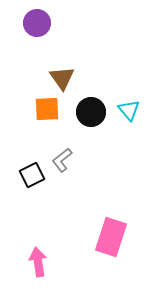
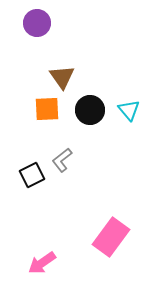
brown triangle: moved 1 px up
black circle: moved 1 px left, 2 px up
pink rectangle: rotated 18 degrees clockwise
pink arrow: moved 4 px right, 1 px down; rotated 116 degrees counterclockwise
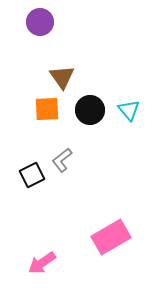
purple circle: moved 3 px right, 1 px up
pink rectangle: rotated 24 degrees clockwise
